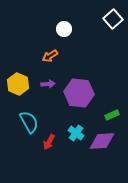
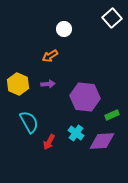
white square: moved 1 px left, 1 px up
purple hexagon: moved 6 px right, 4 px down
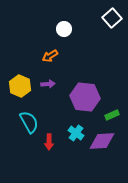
yellow hexagon: moved 2 px right, 2 px down
red arrow: rotated 28 degrees counterclockwise
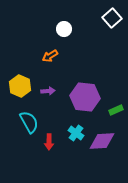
purple arrow: moved 7 px down
green rectangle: moved 4 px right, 5 px up
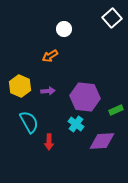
cyan cross: moved 9 px up
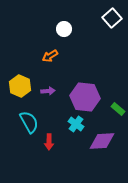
green rectangle: moved 2 px right, 1 px up; rotated 64 degrees clockwise
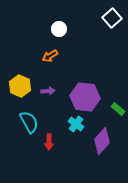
white circle: moved 5 px left
purple diamond: rotated 44 degrees counterclockwise
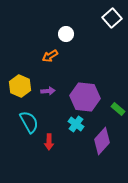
white circle: moved 7 px right, 5 px down
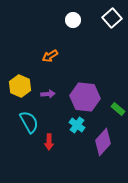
white circle: moved 7 px right, 14 px up
purple arrow: moved 3 px down
cyan cross: moved 1 px right, 1 px down
purple diamond: moved 1 px right, 1 px down
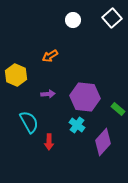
yellow hexagon: moved 4 px left, 11 px up
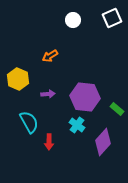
white square: rotated 18 degrees clockwise
yellow hexagon: moved 2 px right, 4 px down
green rectangle: moved 1 px left
